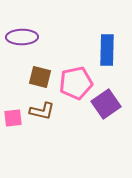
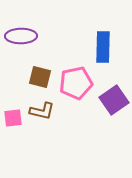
purple ellipse: moved 1 px left, 1 px up
blue rectangle: moved 4 px left, 3 px up
purple square: moved 8 px right, 4 px up
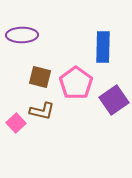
purple ellipse: moved 1 px right, 1 px up
pink pentagon: rotated 24 degrees counterclockwise
pink square: moved 3 px right, 5 px down; rotated 36 degrees counterclockwise
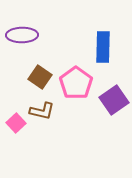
brown square: rotated 20 degrees clockwise
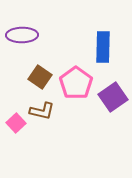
purple square: moved 1 px left, 3 px up
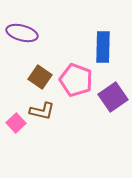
purple ellipse: moved 2 px up; rotated 16 degrees clockwise
pink pentagon: moved 3 px up; rotated 16 degrees counterclockwise
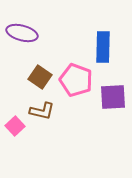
purple square: rotated 32 degrees clockwise
pink square: moved 1 px left, 3 px down
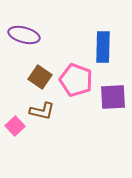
purple ellipse: moved 2 px right, 2 px down
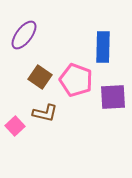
purple ellipse: rotated 68 degrees counterclockwise
brown L-shape: moved 3 px right, 2 px down
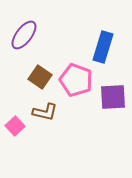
blue rectangle: rotated 16 degrees clockwise
brown L-shape: moved 1 px up
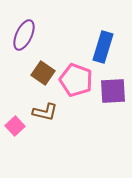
purple ellipse: rotated 12 degrees counterclockwise
brown square: moved 3 px right, 4 px up
purple square: moved 6 px up
